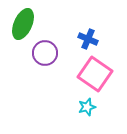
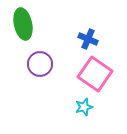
green ellipse: rotated 36 degrees counterclockwise
purple circle: moved 5 px left, 11 px down
cyan star: moved 3 px left
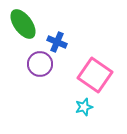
green ellipse: rotated 24 degrees counterclockwise
blue cross: moved 31 px left, 3 px down
pink square: moved 1 px down
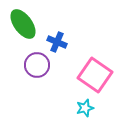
purple circle: moved 3 px left, 1 px down
cyan star: moved 1 px right, 1 px down
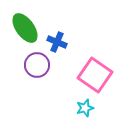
green ellipse: moved 2 px right, 4 px down
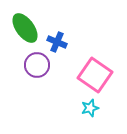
cyan star: moved 5 px right
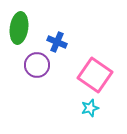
green ellipse: moved 6 px left; rotated 44 degrees clockwise
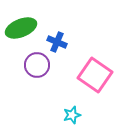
green ellipse: moved 2 px right; rotated 60 degrees clockwise
cyan star: moved 18 px left, 7 px down
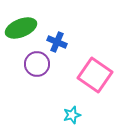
purple circle: moved 1 px up
